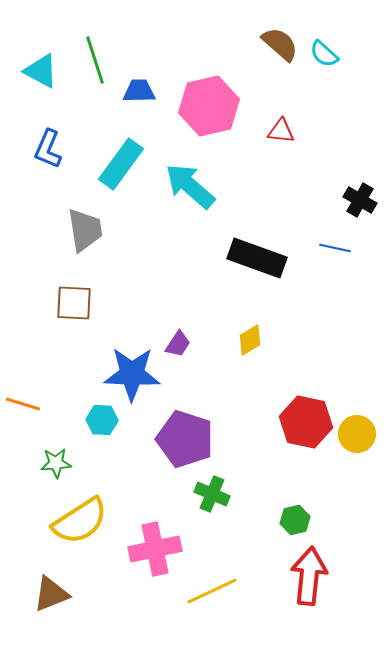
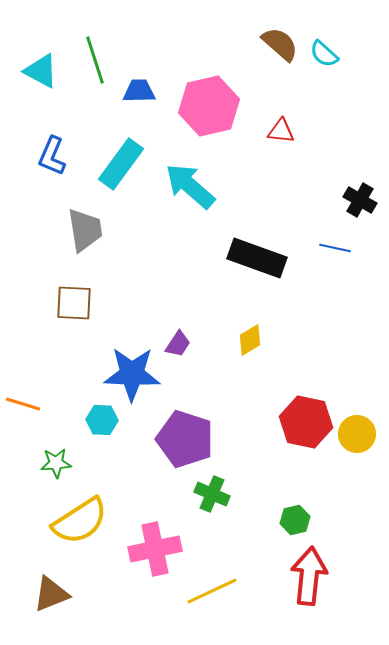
blue L-shape: moved 4 px right, 7 px down
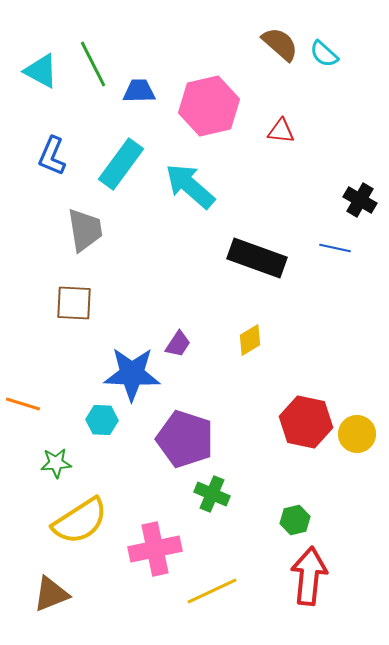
green line: moved 2 px left, 4 px down; rotated 9 degrees counterclockwise
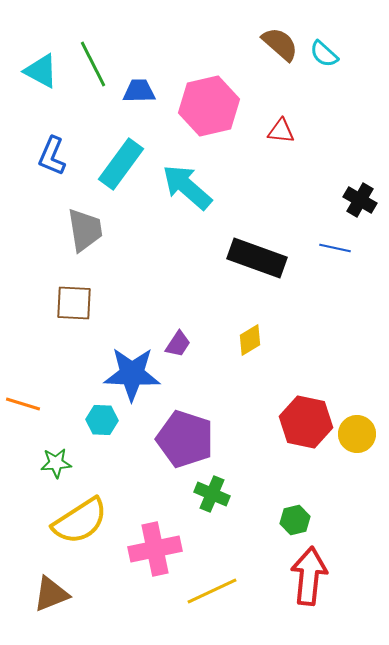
cyan arrow: moved 3 px left, 1 px down
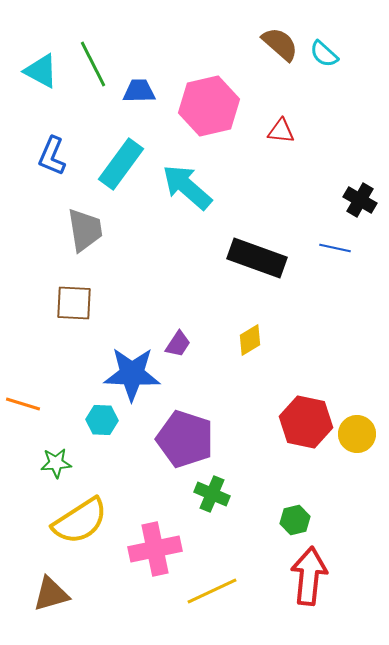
brown triangle: rotated 6 degrees clockwise
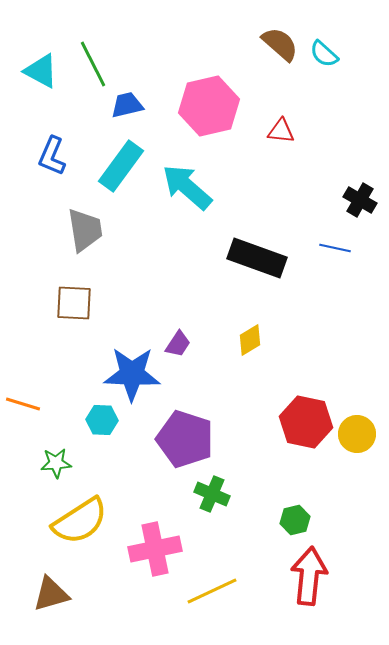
blue trapezoid: moved 12 px left, 14 px down; rotated 12 degrees counterclockwise
cyan rectangle: moved 2 px down
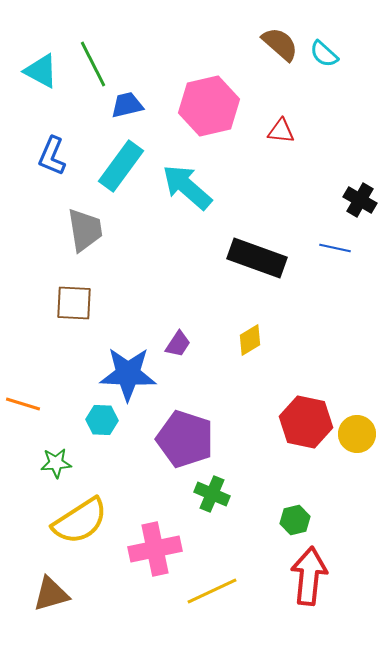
blue star: moved 4 px left
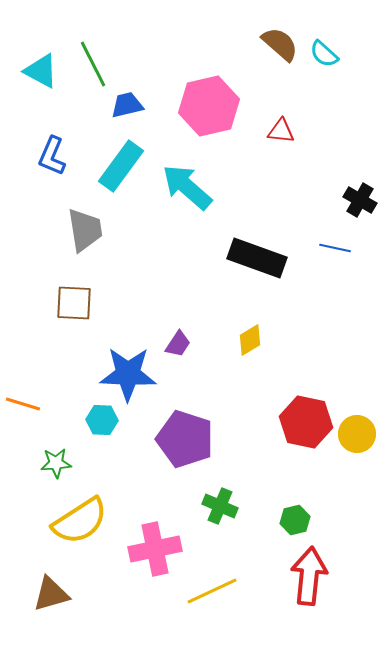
green cross: moved 8 px right, 12 px down
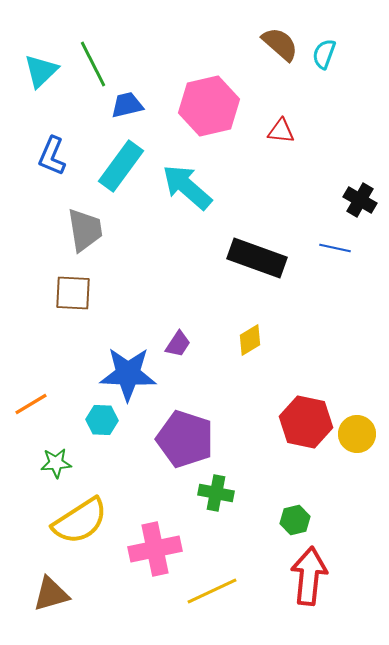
cyan semicircle: rotated 68 degrees clockwise
cyan triangle: rotated 48 degrees clockwise
brown square: moved 1 px left, 10 px up
orange line: moved 8 px right; rotated 48 degrees counterclockwise
green cross: moved 4 px left, 13 px up; rotated 12 degrees counterclockwise
